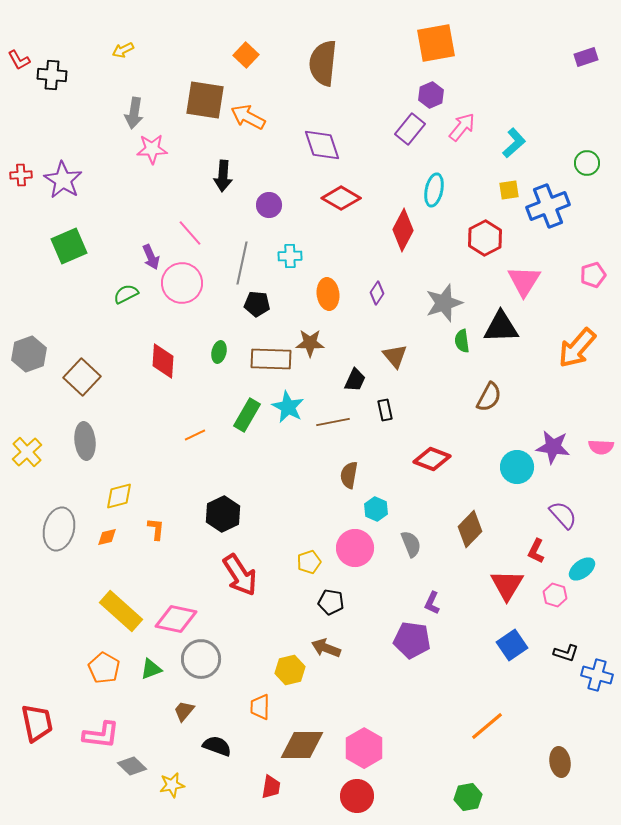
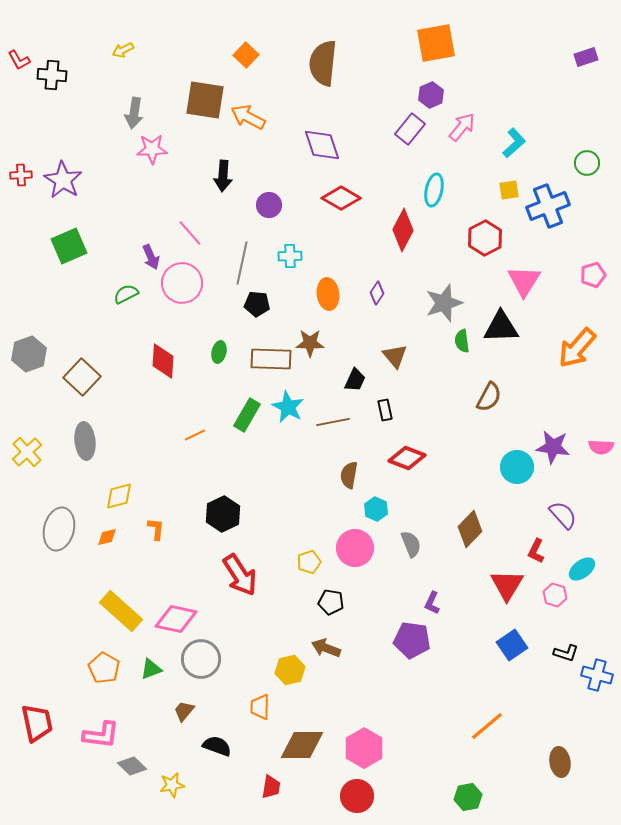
red diamond at (432, 459): moved 25 px left, 1 px up
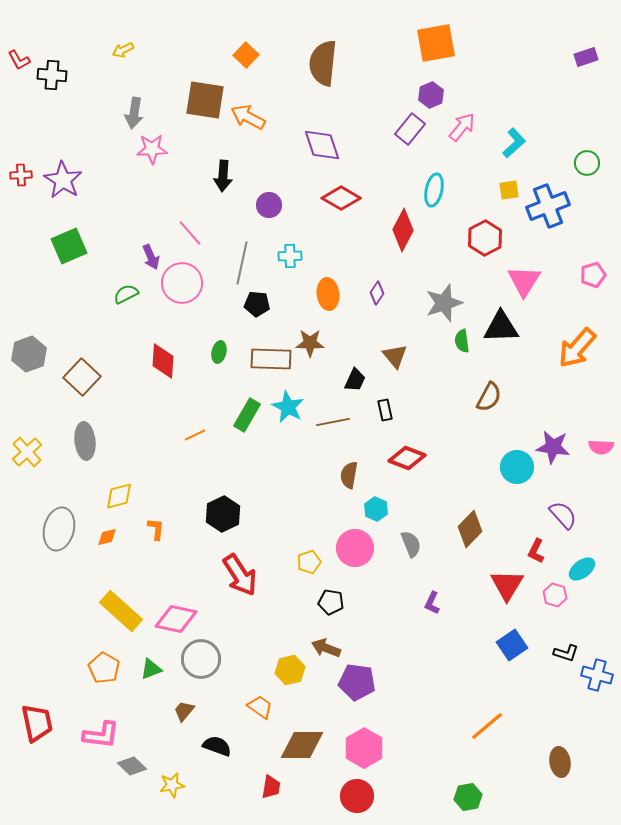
purple pentagon at (412, 640): moved 55 px left, 42 px down
orange trapezoid at (260, 707): rotated 124 degrees clockwise
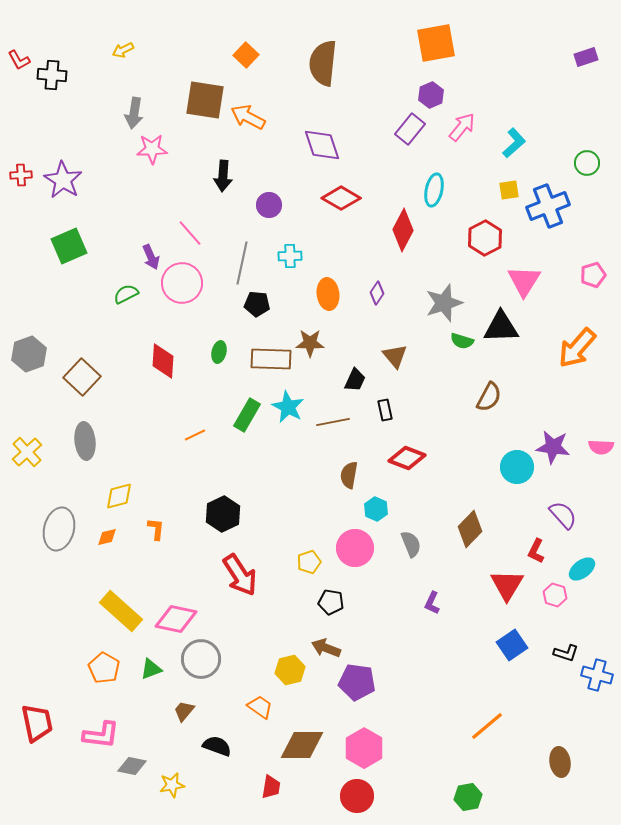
green semicircle at (462, 341): rotated 65 degrees counterclockwise
gray diamond at (132, 766): rotated 32 degrees counterclockwise
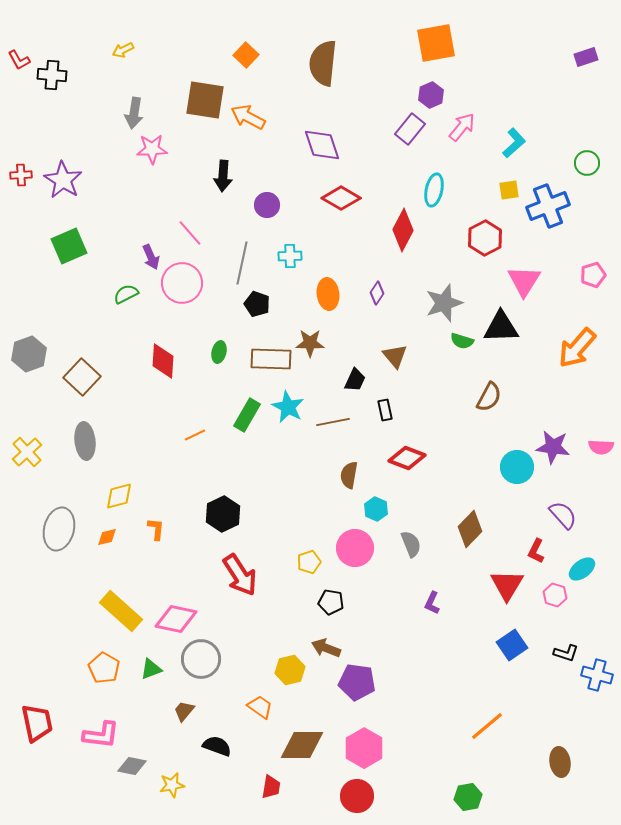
purple circle at (269, 205): moved 2 px left
black pentagon at (257, 304): rotated 15 degrees clockwise
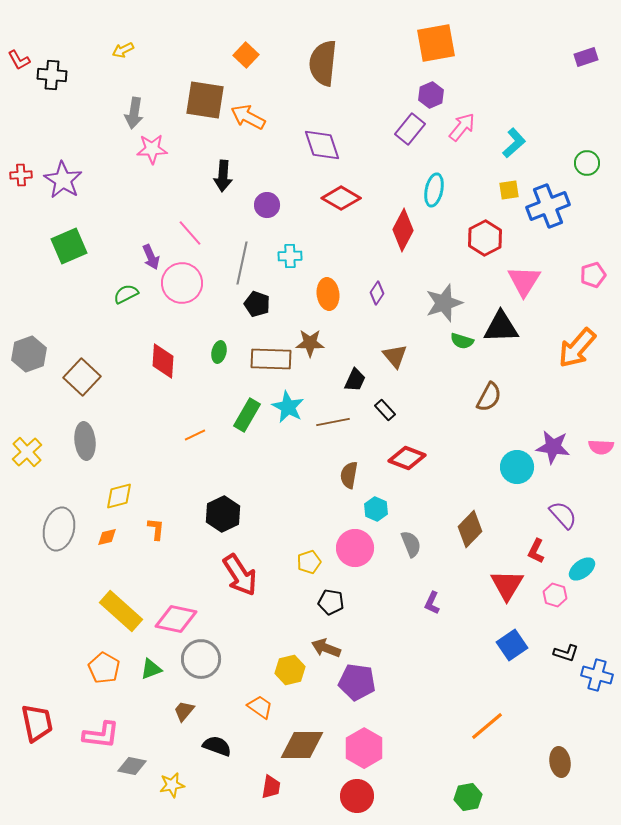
black rectangle at (385, 410): rotated 30 degrees counterclockwise
